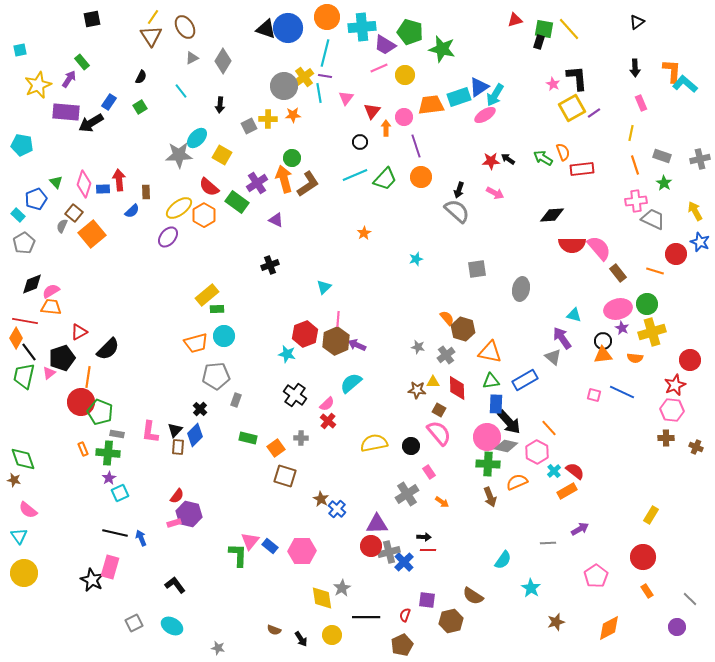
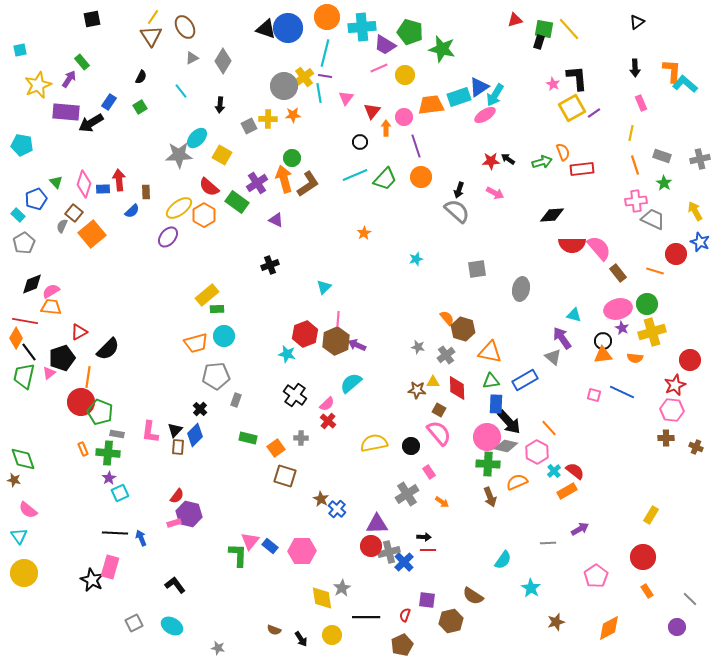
green arrow at (543, 158): moved 1 px left, 4 px down; rotated 132 degrees clockwise
black line at (115, 533): rotated 10 degrees counterclockwise
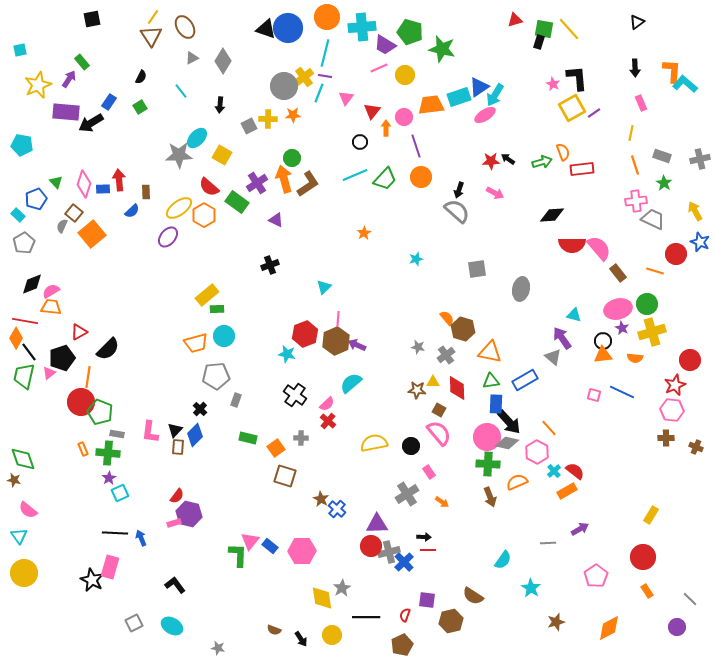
cyan line at (319, 93): rotated 30 degrees clockwise
gray diamond at (506, 446): moved 1 px right, 3 px up
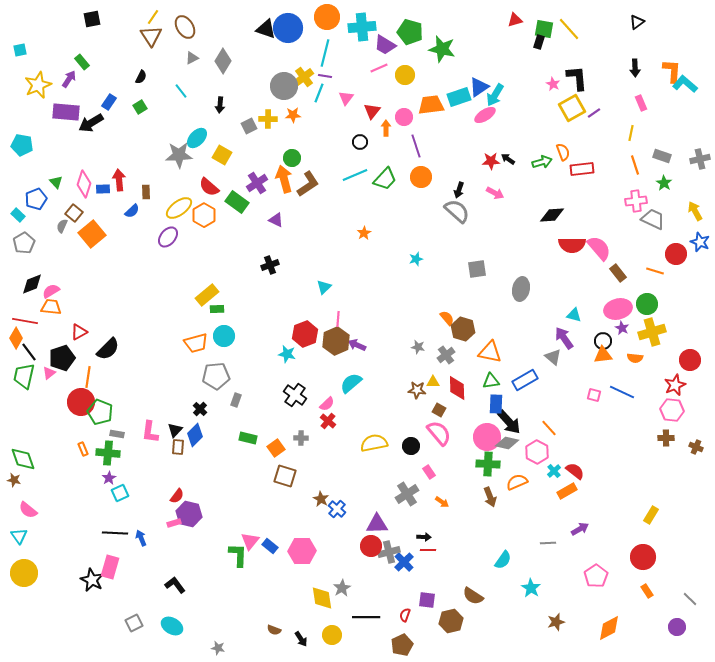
purple arrow at (562, 338): moved 2 px right
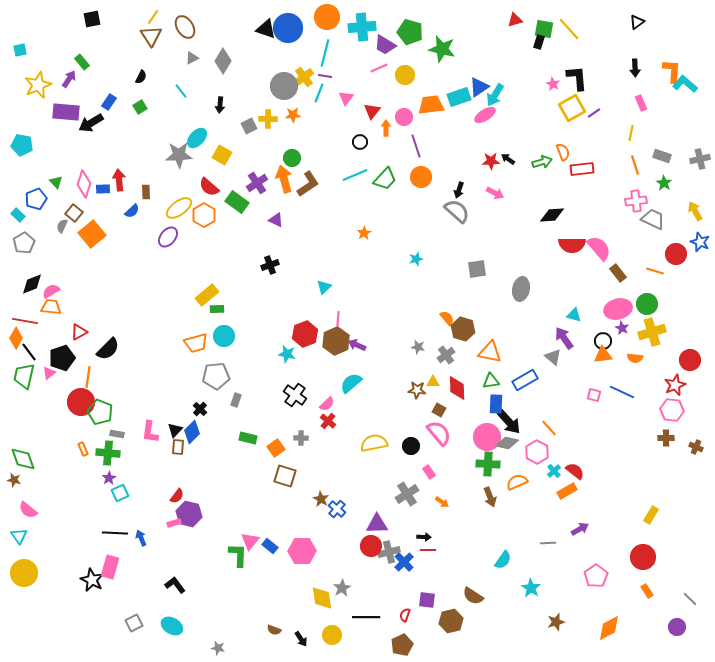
blue diamond at (195, 435): moved 3 px left, 3 px up
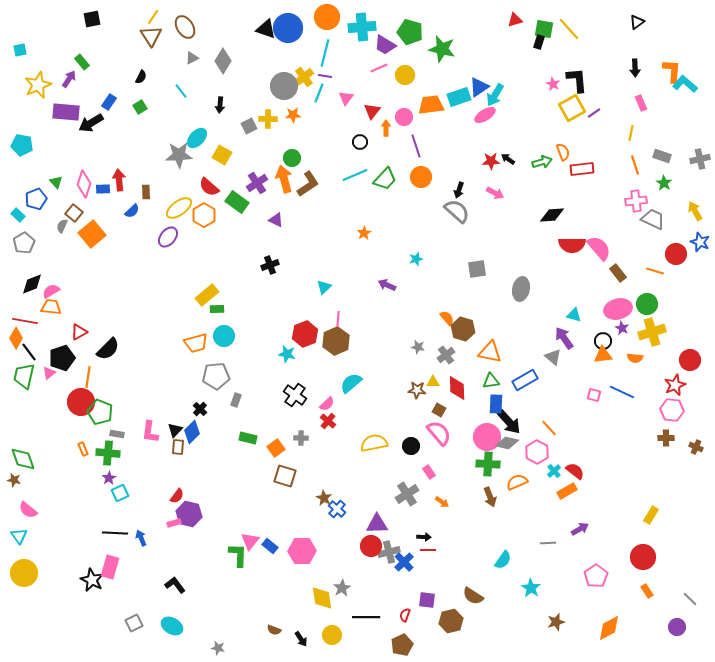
black L-shape at (577, 78): moved 2 px down
purple arrow at (357, 345): moved 30 px right, 60 px up
brown star at (321, 499): moved 3 px right, 1 px up
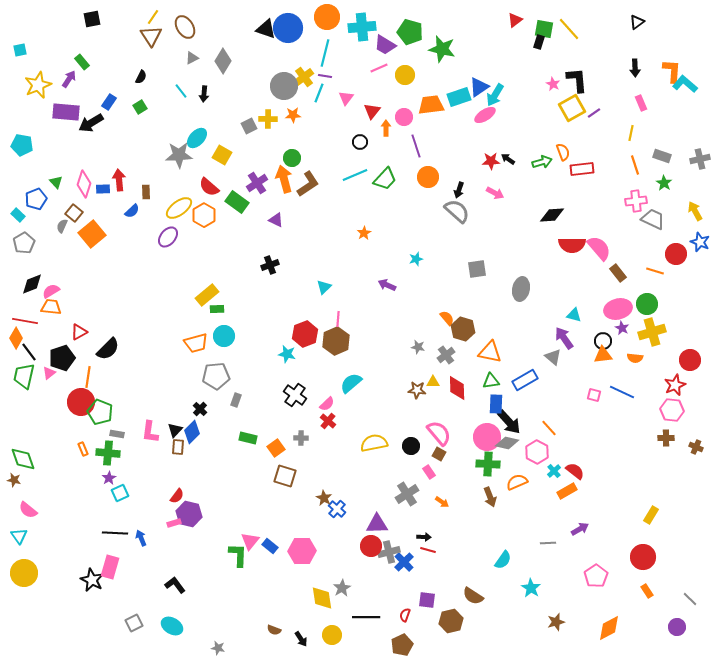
red triangle at (515, 20): rotated 21 degrees counterclockwise
black arrow at (220, 105): moved 16 px left, 11 px up
orange circle at (421, 177): moved 7 px right
brown square at (439, 410): moved 44 px down
red line at (428, 550): rotated 14 degrees clockwise
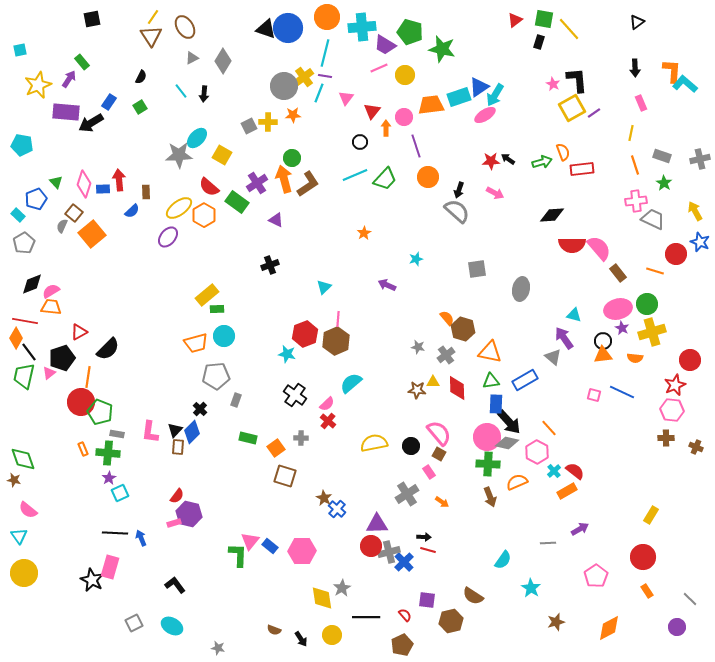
green square at (544, 29): moved 10 px up
yellow cross at (268, 119): moved 3 px down
red semicircle at (405, 615): rotated 120 degrees clockwise
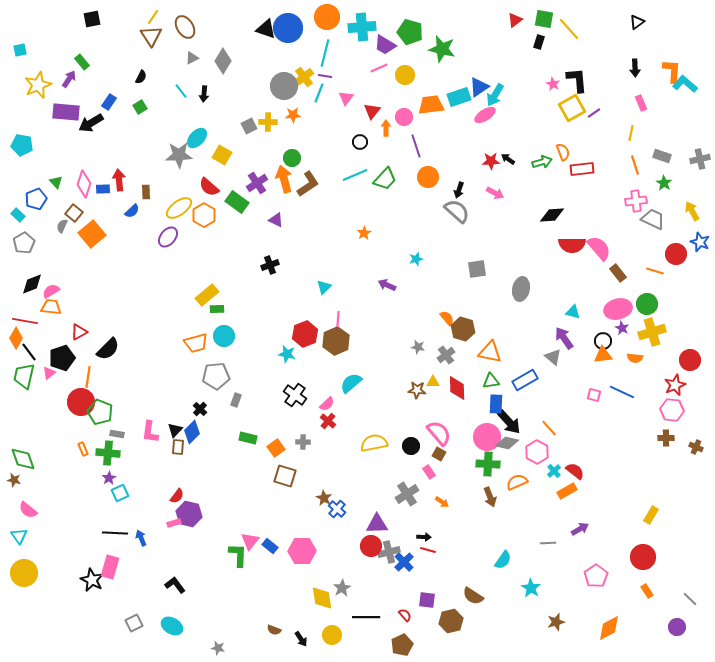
yellow arrow at (695, 211): moved 3 px left
cyan triangle at (574, 315): moved 1 px left, 3 px up
gray cross at (301, 438): moved 2 px right, 4 px down
